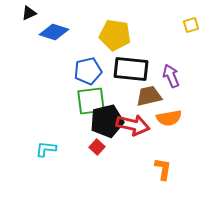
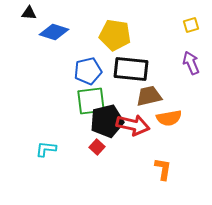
black triangle: rotated 28 degrees clockwise
purple arrow: moved 20 px right, 13 px up
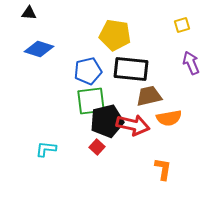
yellow square: moved 9 px left
blue diamond: moved 15 px left, 17 px down
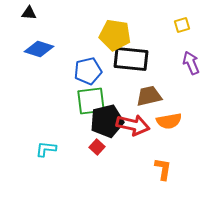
black rectangle: moved 10 px up
orange semicircle: moved 3 px down
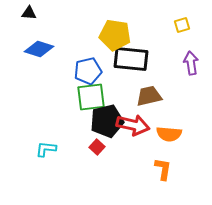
purple arrow: rotated 15 degrees clockwise
green square: moved 4 px up
orange semicircle: moved 13 px down; rotated 15 degrees clockwise
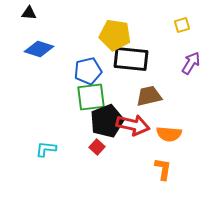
purple arrow: rotated 40 degrees clockwise
black pentagon: rotated 8 degrees counterclockwise
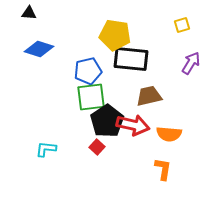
black pentagon: rotated 12 degrees counterclockwise
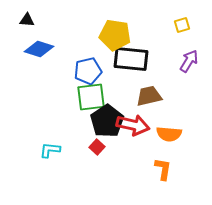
black triangle: moved 2 px left, 7 px down
purple arrow: moved 2 px left, 2 px up
cyan L-shape: moved 4 px right, 1 px down
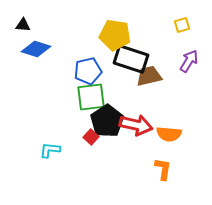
black triangle: moved 4 px left, 5 px down
blue diamond: moved 3 px left
black rectangle: rotated 12 degrees clockwise
brown trapezoid: moved 20 px up
red arrow: moved 3 px right
red square: moved 6 px left, 10 px up
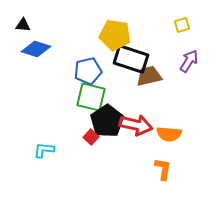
green square: rotated 20 degrees clockwise
cyan L-shape: moved 6 px left
